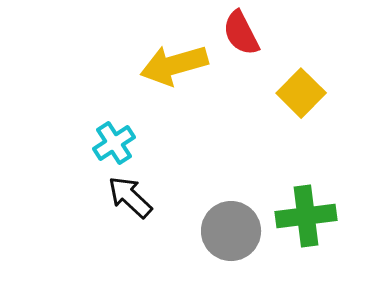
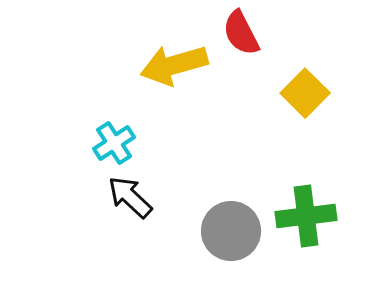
yellow square: moved 4 px right
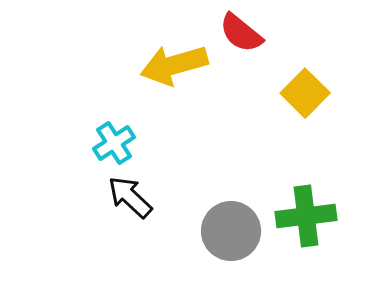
red semicircle: rotated 24 degrees counterclockwise
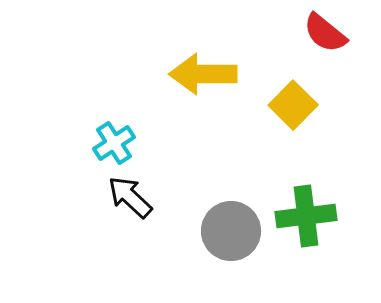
red semicircle: moved 84 px right
yellow arrow: moved 29 px right, 9 px down; rotated 16 degrees clockwise
yellow square: moved 12 px left, 12 px down
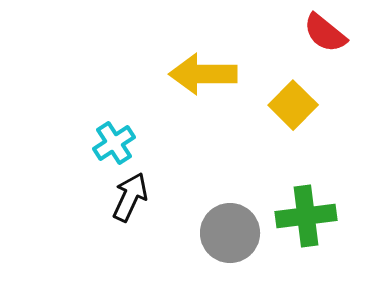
black arrow: rotated 72 degrees clockwise
gray circle: moved 1 px left, 2 px down
